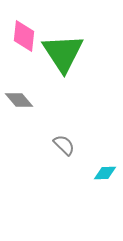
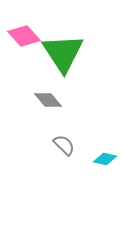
pink diamond: rotated 48 degrees counterclockwise
gray diamond: moved 29 px right
cyan diamond: moved 14 px up; rotated 15 degrees clockwise
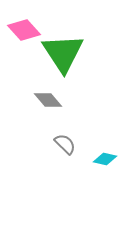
pink diamond: moved 6 px up
gray semicircle: moved 1 px right, 1 px up
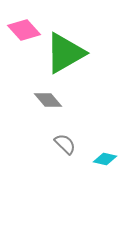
green triangle: moved 2 px right; rotated 33 degrees clockwise
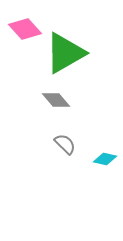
pink diamond: moved 1 px right, 1 px up
gray diamond: moved 8 px right
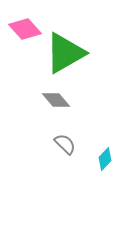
cyan diamond: rotated 60 degrees counterclockwise
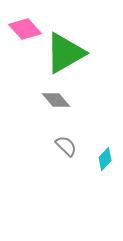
gray semicircle: moved 1 px right, 2 px down
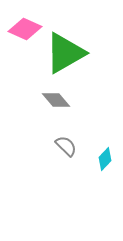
pink diamond: rotated 24 degrees counterclockwise
